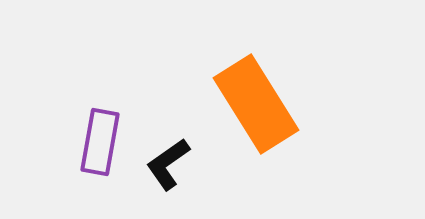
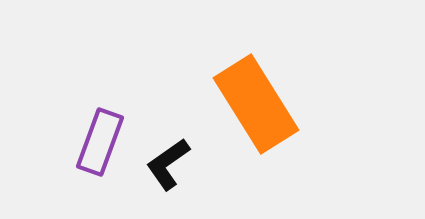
purple rectangle: rotated 10 degrees clockwise
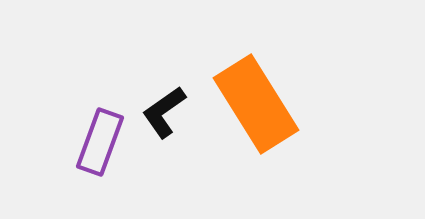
black L-shape: moved 4 px left, 52 px up
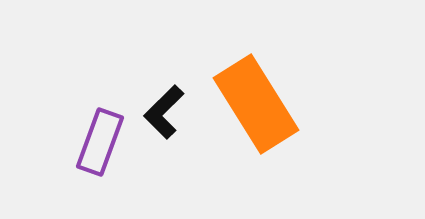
black L-shape: rotated 10 degrees counterclockwise
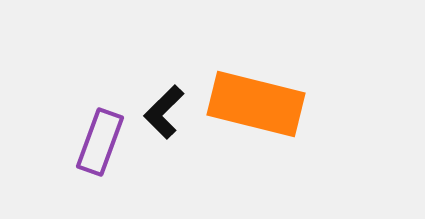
orange rectangle: rotated 44 degrees counterclockwise
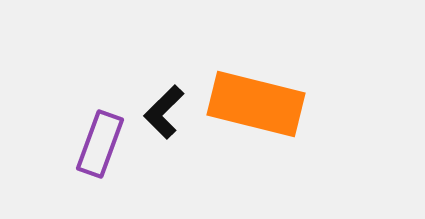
purple rectangle: moved 2 px down
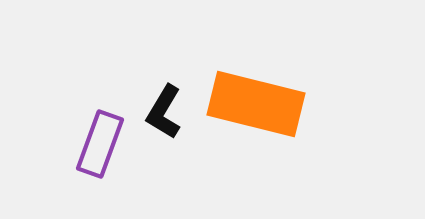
black L-shape: rotated 14 degrees counterclockwise
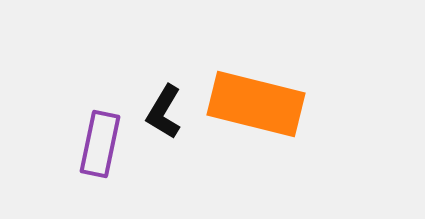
purple rectangle: rotated 8 degrees counterclockwise
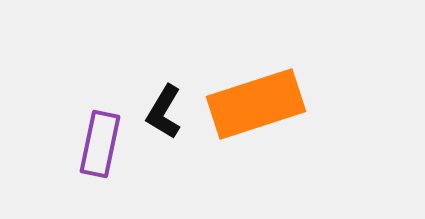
orange rectangle: rotated 32 degrees counterclockwise
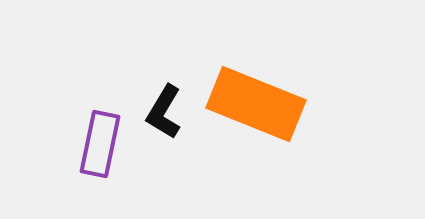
orange rectangle: rotated 40 degrees clockwise
